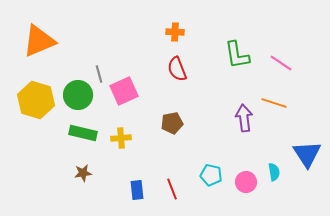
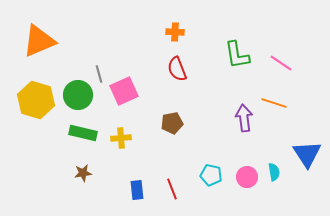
pink circle: moved 1 px right, 5 px up
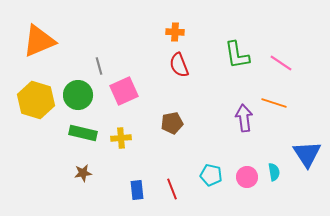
red semicircle: moved 2 px right, 4 px up
gray line: moved 8 px up
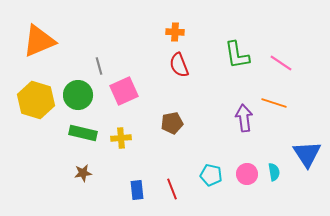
pink circle: moved 3 px up
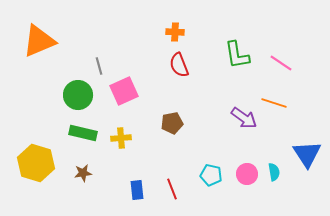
yellow hexagon: moved 63 px down
purple arrow: rotated 132 degrees clockwise
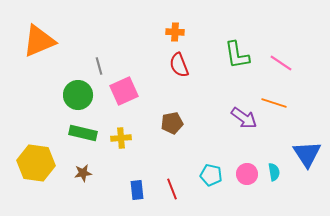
yellow hexagon: rotated 9 degrees counterclockwise
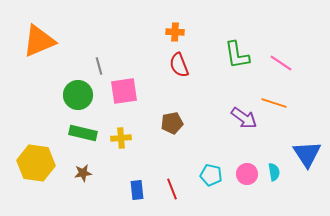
pink square: rotated 16 degrees clockwise
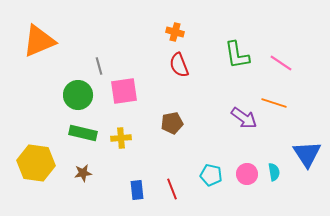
orange cross: rotated 12 degrees clockwise
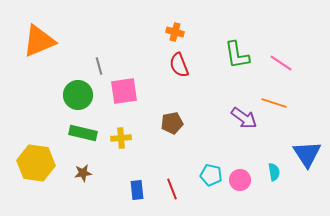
pink circle: moved 7 px left, 6 px down
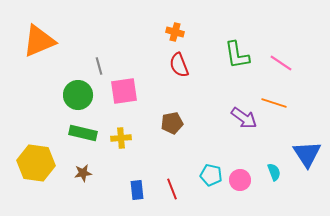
cyan semicircle: rotated 12 degrees counterclockwise
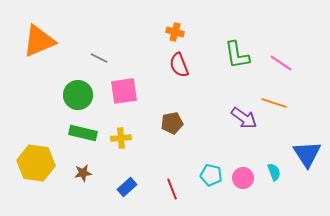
gray line: moved 8 px up; rotated 48 degrees counterclockwise
pink circle: moved 3 px right, 2 px up
blue rectangle: moved 10 px left, 3 px up; rotated 54 degrees clockwise
